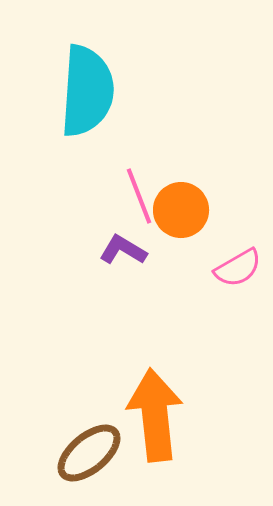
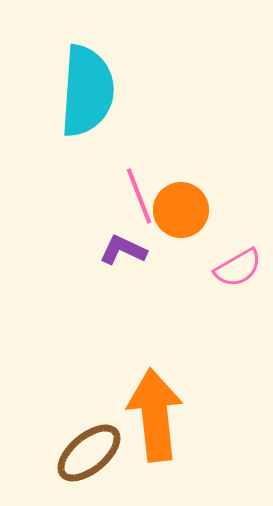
purple L-shape: rotated 6 degrees counterclockwise
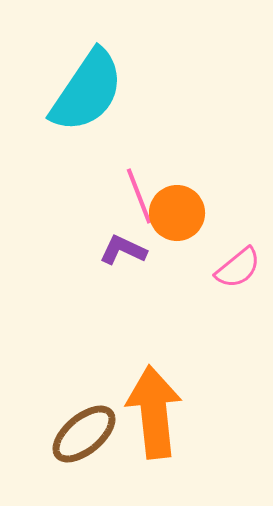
cyan semicircle: rotated 30 degrees clockwise
orange circle: moved 4 px left, 3 px down
pink semicircle: rotated 9 degrees counterclockwise
orange arrow: moved 1 px left, 3 px up
brown ellipse: moved 5 px left, 19 px up
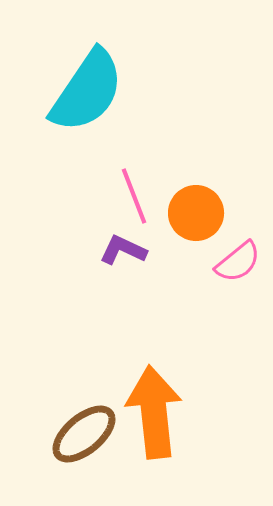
pink line: moved 5 px left
orange circle: moved 19 px right
pink semicircle: moved 6 px up
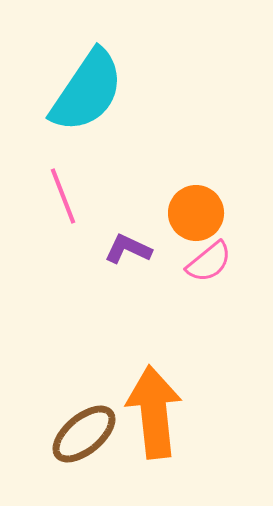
pink line: moved 71 px left
purple L-shape: moved 5 px right, 1 px up
pink semicircle: moved 29 px left
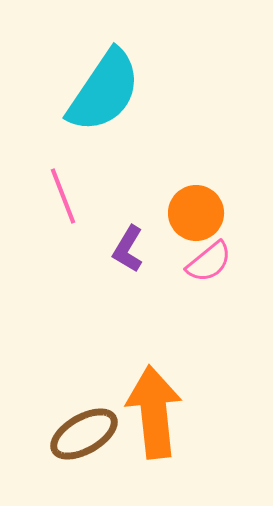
cyan semicircle: moved 17 px right
purple L-shape: rotated 84 degrees counterclockwise
brown ellipse: rotated 10 degrees clockwise
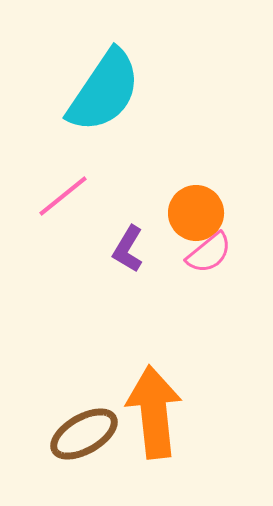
pink line: rotated 72 degrees clockwise
pink semicircle: moved 9 px up
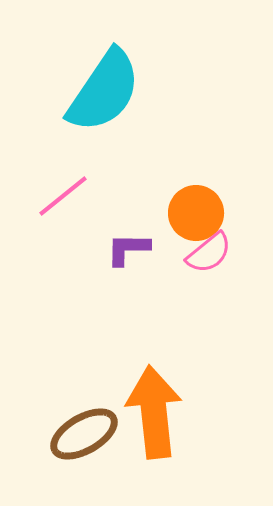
purple L-shape: rotated 60 degrees clockwise
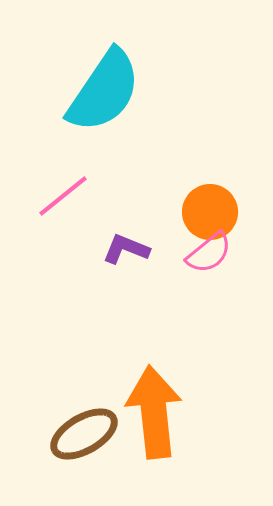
orange circle: moved 14 px right, 1 px up
purple L-shape: moved 2 px left; rotated 21 degrees clockwise
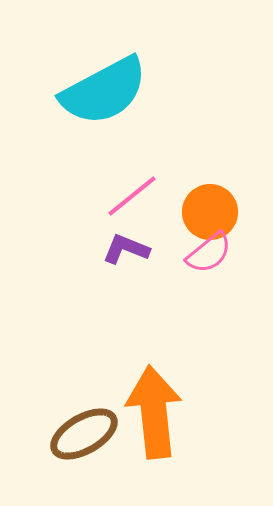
cyan semicircle: rotated 28 degrees clockwise
pink line: moved 69 px right
